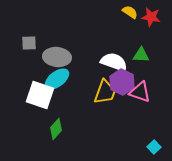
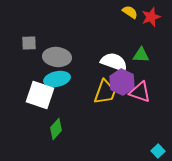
red star: rotated 30 degrees counterclockwise
cyan ellipse: rotated 25 degrees clockwise
cyan square: moved 4 px right, 4 px down
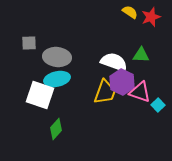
cyan square: moved 46 px up
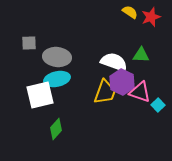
white square: rotated 32 degrees counterclockwise
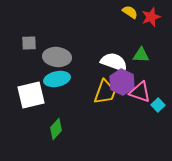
white square: moved 9 px left
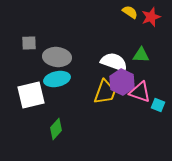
cyan square: rotated 24 degrees counterclockwise
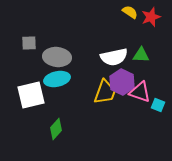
white semicircle: moved 5 px up; rotated 148 degrees clockwise
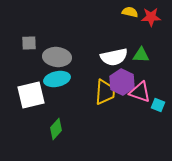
yellow semicircle: rotated 21 degrees counterclockwise
red star: rotated 18 degrees clockwise
yellow trapezoid: rotated 16 degrees counterclockwise
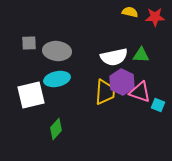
red star: moved 4 px right
gray ellipse: moved 6 px up
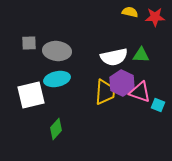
purple hexagon: moved 1 px down
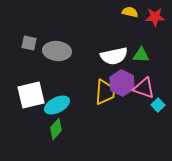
gray square: rotated 14 degrees clockwise
white semicircle: moved 1 px up
cyan ellipse: moved 26 px down; rotated 15 degrees counterclockwise
pink triangle: moved 4 px right, 4 px up
cyan square: rotated 24 degrees clockwise
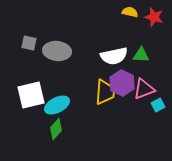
red star: moved 1 px left; rotated 18 degrees clockwise
pink triangle: moved 1 px down; rotated 40 degrees counterclockwise
cyan square: rotated 16 degrees clockwise
